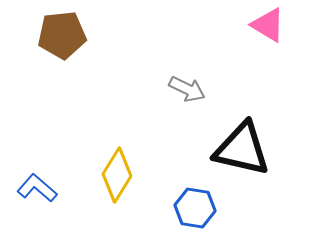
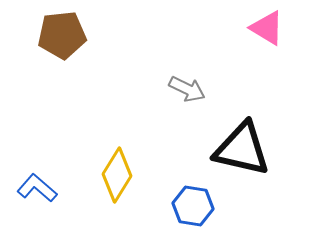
pink triangle: moved 1 px left, 3 px down
blue hexagon: moved 2 px left, 2 px up
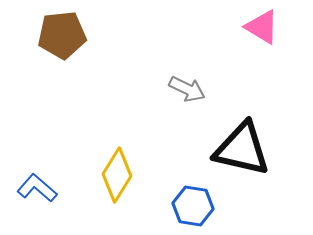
pink triangle: moved 5 px left, 1 px up
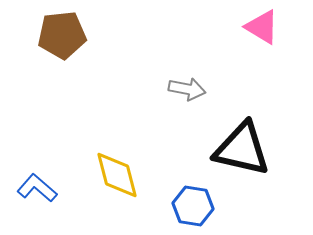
gray arrow: rotated 15 degrees counterclockwise
yellow diamond: rotated 46 degrees counterclockwise
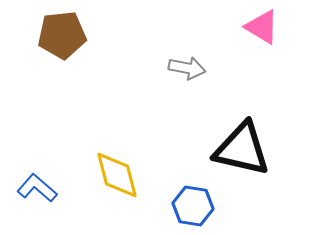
gray arrow: moved 21 px up
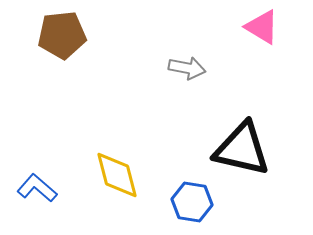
blue hexagon: moved 1 px left, 4 px up
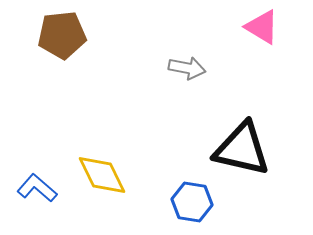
yellow diamond: moved 15 px left; rotated 12 degrees counterclockwise
